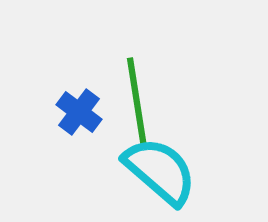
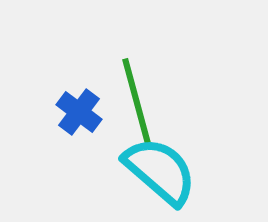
green line: rotated 6 degrees counterclockwise
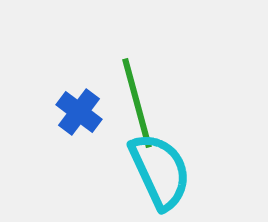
cyan semicircle: rotated 24 degrees clockwise
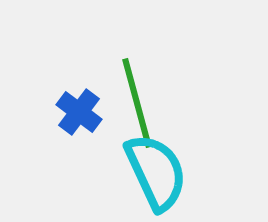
cyan semicircle: moved 4 px left, 1 px down
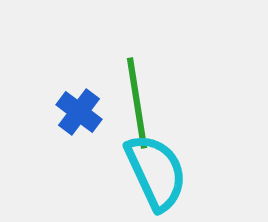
green line: rotated 6 degrees clockwise
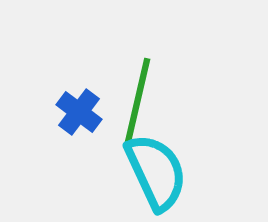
green line: rotated 22 degrees clockwise
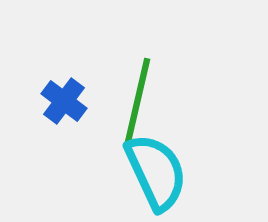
blue cross: moved 15 px left, 11 px up
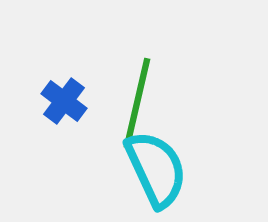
cyan semicircle: moved 3 px up
